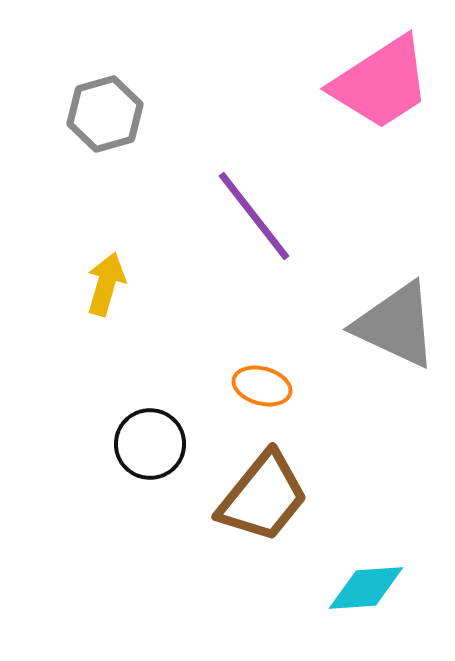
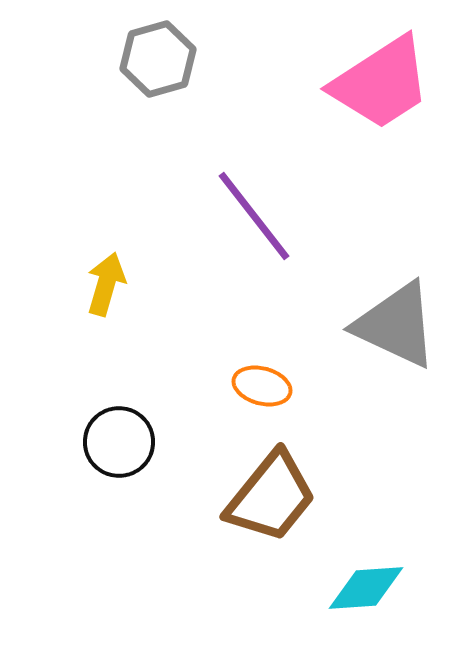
gray hexagon: moved 53 px right, 55 px up
black circle: moved 31 px left, 2 px up
brown trapezoid: moved 8 px right
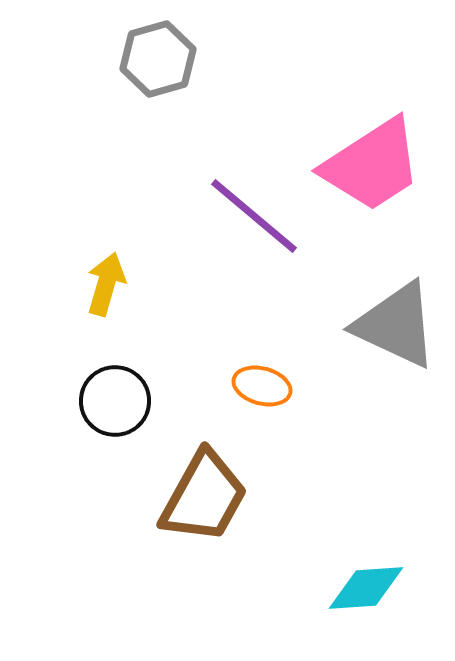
pink trapezoid: moved 9 px left, 82 px down
purple line: rotated 12 degrees counterclockwise
black circle: moved 4 px left, 41 px up
brown trapezoid: moved 67 px left; rotated 10 degrees counterclockwise
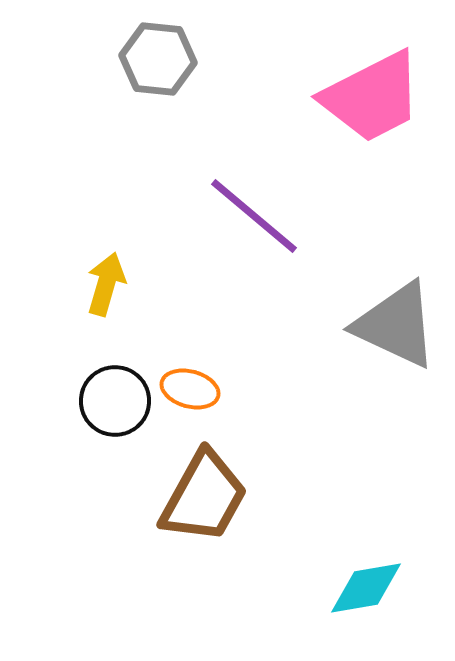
gray hexagon: rotated 22 degrees clockwise
pink trapezoid: moved 68 px up; rotated 6 degrees clockwise
orange ellipse: moved 72 px left, 3 px down
cyan diamond: rotated 6 degrees counterclockwise
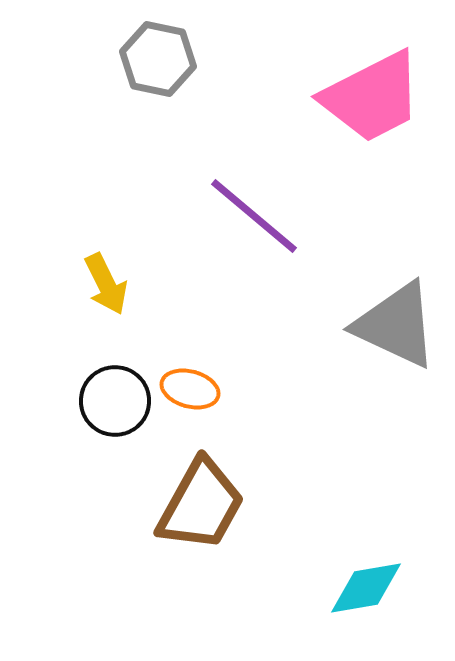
gray hexagon: rotated 6 degrees clockwise
yellow arrow: rotated 138 degrees clockwise
brown trapezoid: moved 3 px left, 8 px down
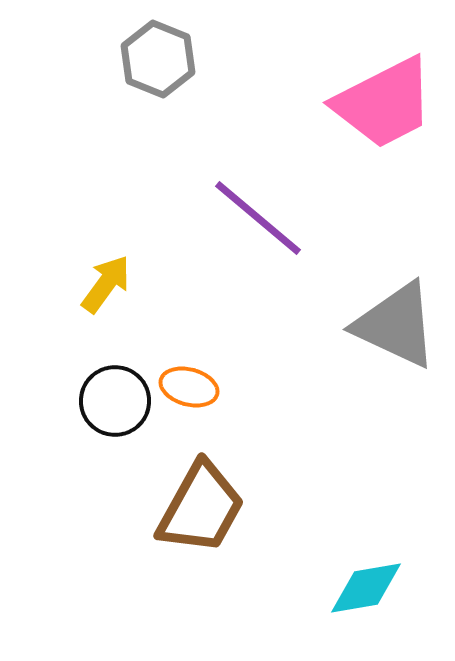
gray hexagon: rotated 10 degrees clockwise
pink trapezoid: moved 12 px right, 6 px down
purple line: moved 4 px right, 2 px down
yellow arrow: rotated 118 degrees counterclockwise
orange ellipse: moved 1 px left, 2 px up
brown trapezoid: moved 3 px down
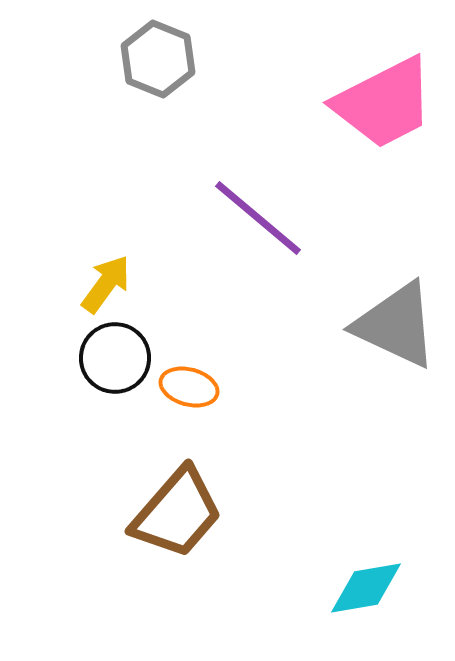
black circle: moved 43 px up
brown trapezoid: moved 24 px left, 5 px down; rotated 12 degrees clockwise
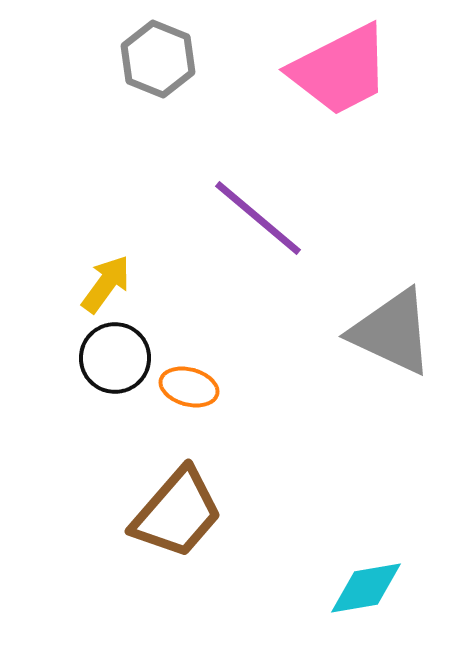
pink trapezoid: moved 44 px left, 33 px up
gray triangle: moved 4 px left, 7 px down
